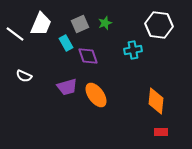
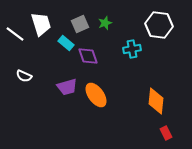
white trapezoid: rotated 40 degrees counterclockwise
cyan rectangle: rotated 21 degrees counterclockwise
cyan cross: moved 1 px left, 1 px up
red rectangle: moved 5 px right, 1 px down; rotated 64 degrees clockwise
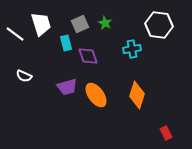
green star: rotated 24 degrees counterclockwise
cyan rectangle: rotated 35 degrees clockwise
orange diamond: moved 19 px left, 6 px up; rotated 12 degrees clockwise
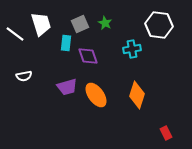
cyan rectangle: rotated 21 degrees clockwise
white semicircle: rotated 35 degrees counterclockwise
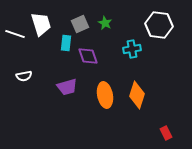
white line: rotated 18 degrees counterclockwise
orange ellipse: moved 9 px right; rotated 25 degrees clockwise
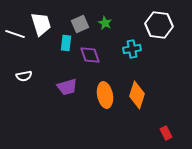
purple diamond: moved 2 px right, 1 px up
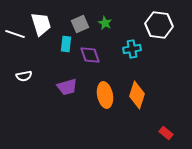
cyan rectangle: moved 1 px down
red rectangle: rotated 24 degrees counterclockwise
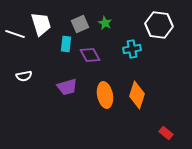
purple diamond: rotated 10 degrees counterclockwise
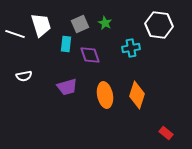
white trapezoid: moved 1 px down
cyan cross: moved 1 px left, 1 px up
purple diamond: rotated 10 degrees clockwise
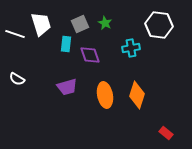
white trapezoid: moved 1 px up
white semicircle: moved 7 px left, 3 px down; rotated 42 degrees clockwise
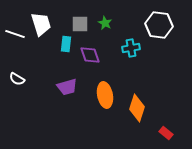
gray square: rotated 24 degrees clockwise
orange diamond: moved 13 px down
